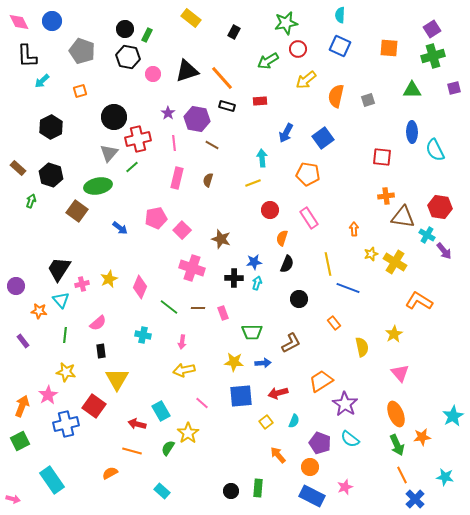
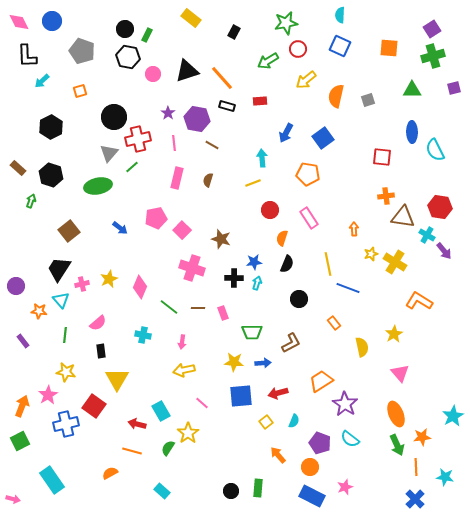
brown square at (77, 211): moved 8 px left, 20 px down; rotated 15 degrees clockwise
orange line at (402, 475): moved 14 px right, 8 px up; rotated 24 degrees clockwise
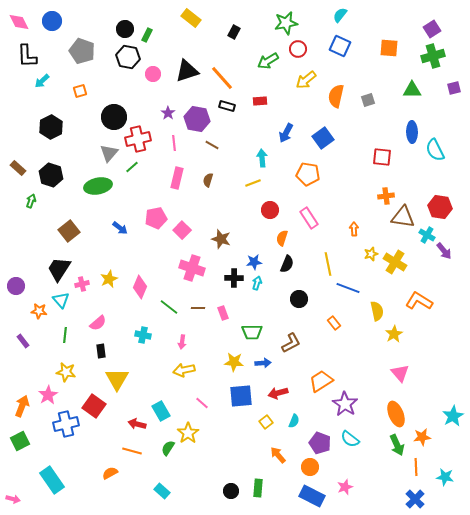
cyan semicircle at (340, 15): rotated 35 degrees clockwise
yellow semicircle at (362, 347): moved 15 px right, 36 px up
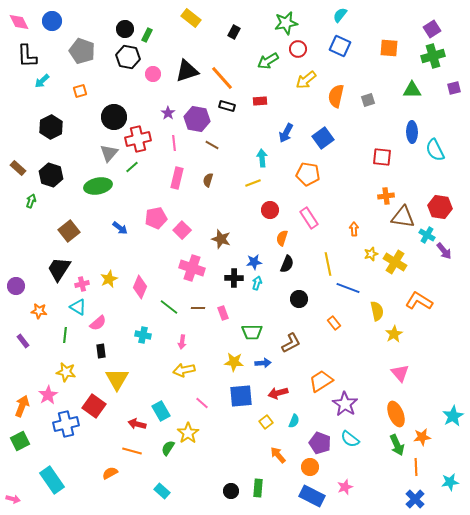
cyan triangle at (61, 300): moved 17 px right, 7 px down; rotated 18 degrees counterclockwise
cyan star at (445, 477): moved 5 px right, 5 px down; rotated 18 degrees counterclockwise
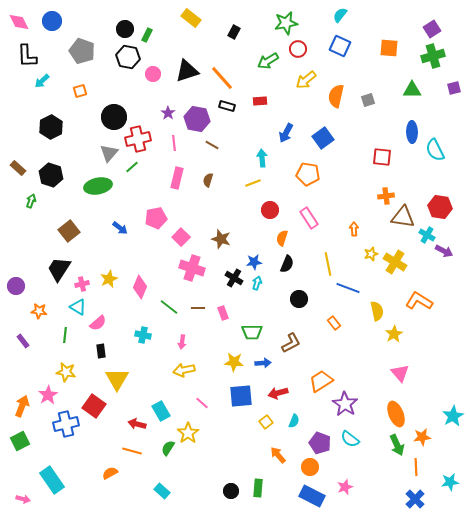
pink square at (182, 230): moved 1 px left, 7 px down
purple arrow at (444, 251): rotated 24 degrees counterclockwise
black cross at (234, 278): rotated 30 degrees clockwise
pink arrow at (13, 499): moved 10 px right
